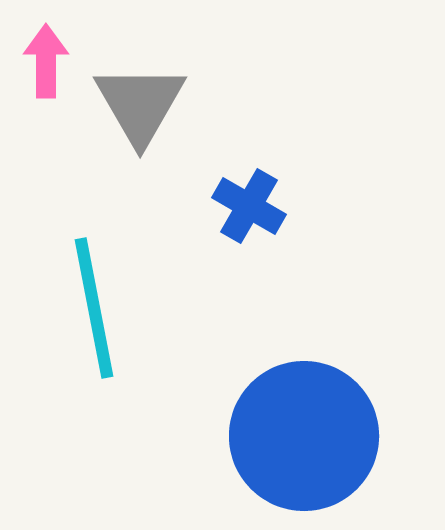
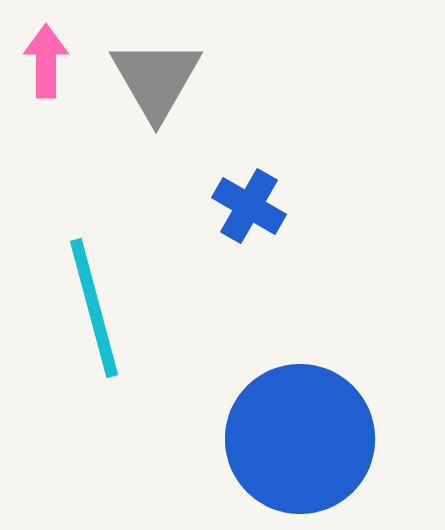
gray triangle: moved 16 px right, 25 px up
cyan line: rotated 4 degrees counterclockwise
blue circle: moved 4 px left, 3 px down
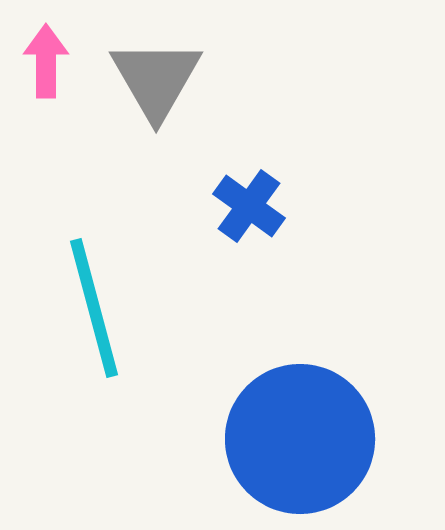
blue cross: rotated 6 degrees clockwise
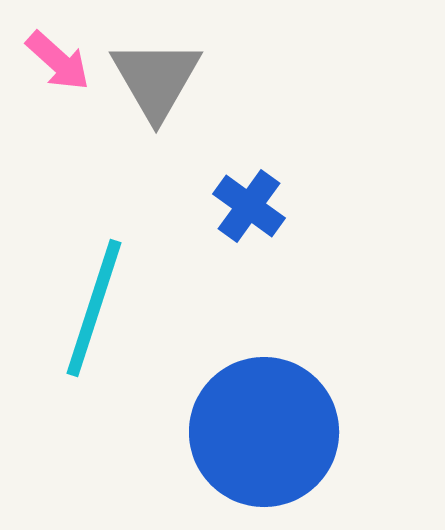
pink arrow: moved 12 px right; rotated 132 degrees clockwise
cyan line: rotated 33 degrees clockwise
blue circle: moved 36 px left, 7 px up
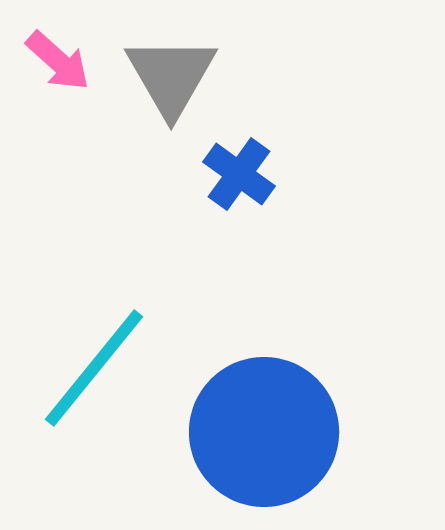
gray triangle: moved 15 px right, 3 px up
blue cross: moved 10 px left, 32 px up
cyan line: moved 60 px down; rotated 21 degrees clockwise
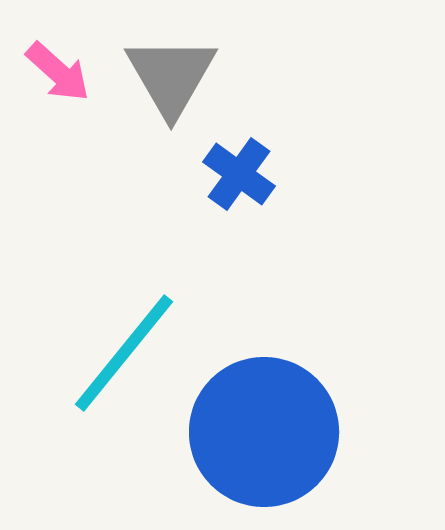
pink arrow: moved 11 px down
cyan line: moved 30 px right, 15 px up
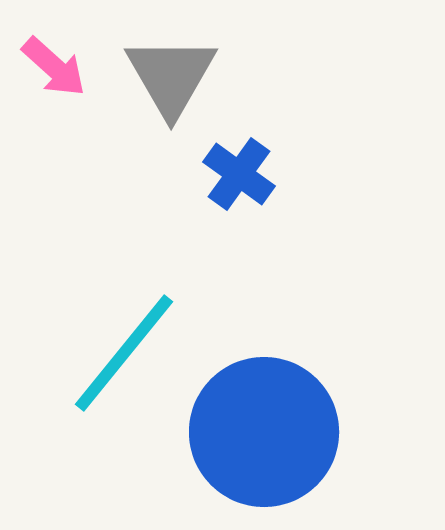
pink arrow: moved 4 px left, 5 px up
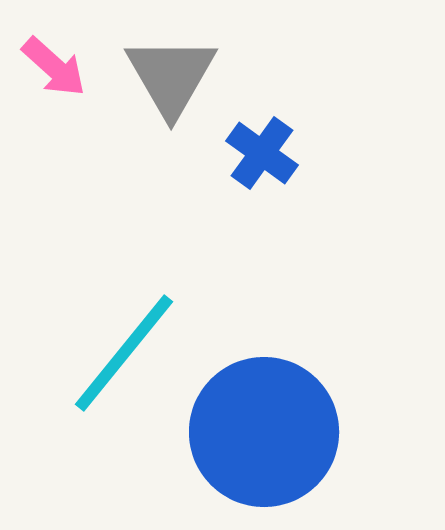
blue cross: moved 23 px right, 21 px up
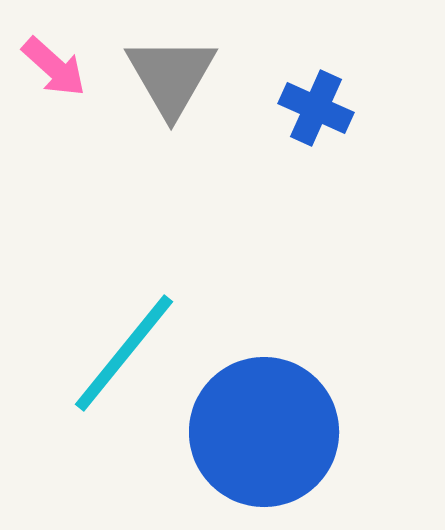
blue cross: moved 54 px right, 45 px up; rotated 12 degrees counterclockwise
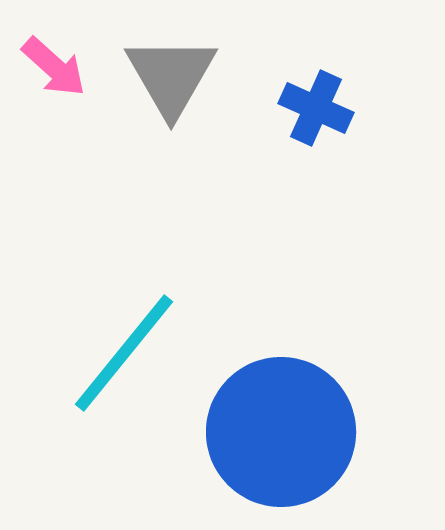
blue circle: moved 17 px right
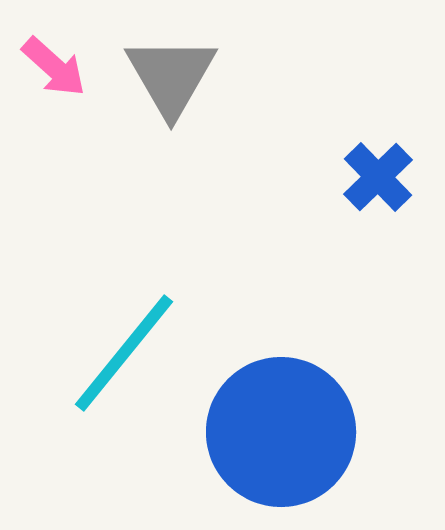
blue cross: moved 62 px right, 69 px down; rotated 22 degrees clockwise
